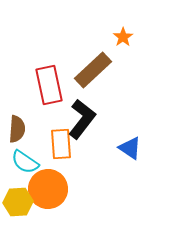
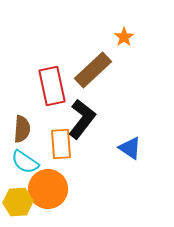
orange star: moved 1 px right
red rectangle: moved 3 px right, 1 px down
brown semicircle: moved 5 px right
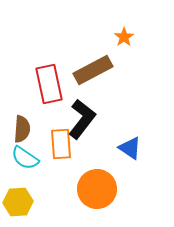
brown rectangle: rotated 15 degrees clockwise
red rectangle: moved 3 px left, 2 px up
cyan semicircle: moved 4 px up
orange circle: moved 49 px right
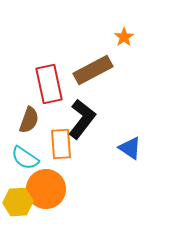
brown semicircle: moved 7 px right, 9 px up; rotated 16 degrees clockwise
orange circle: moved 51 px left
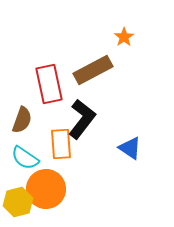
brown semicircle: moved 7 px left
yellow hexagon: rotated 12 degrees counterclockwise
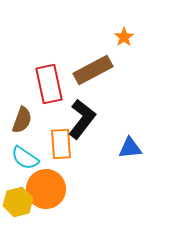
blue triangle: rotated 40 degrees counterclockwise
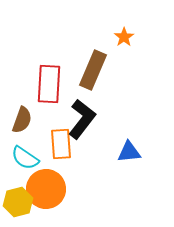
brown rectangle: rotated 39 degrees counterclockwise
red rectangle: rotated 15 degrees clockwise
blue triangle: moved 1 px left, 4 px down
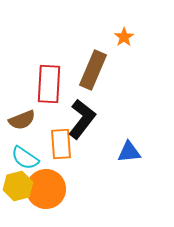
brown semicircle: rotated 48 degrees clockwise
yellow hexagon: moved 16 px up
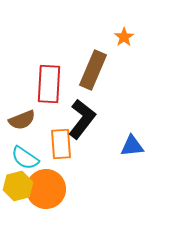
blue triangle: moved 3 px right, 6 px up
